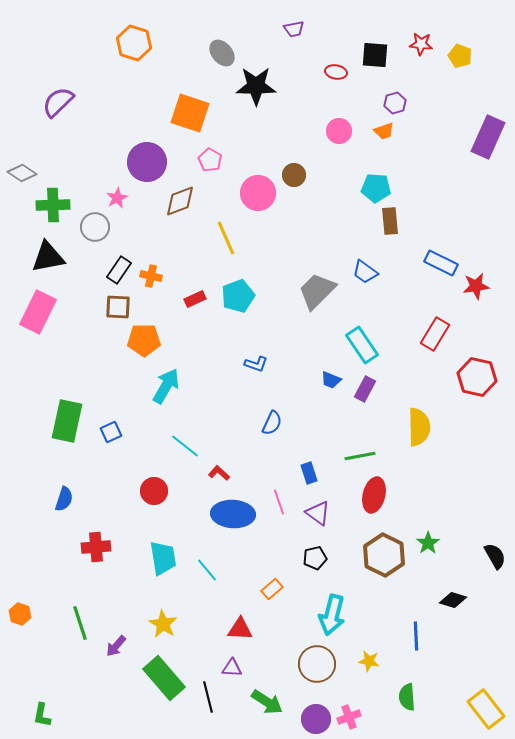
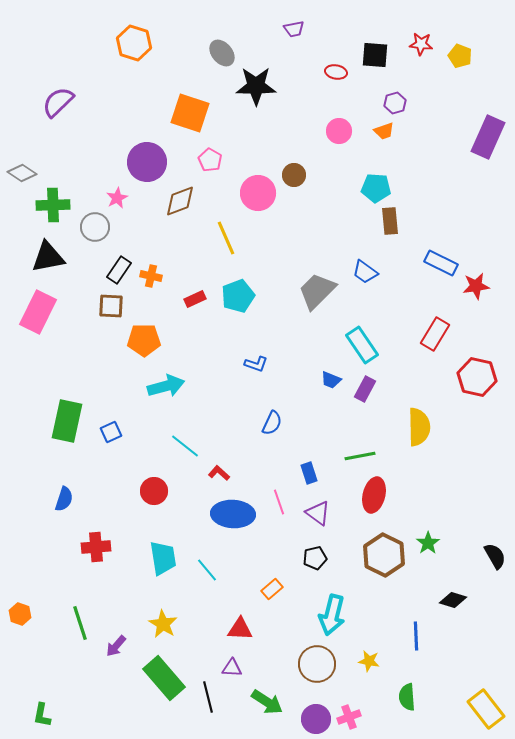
brown square at (118, 307): moved 7 px left, 1 px up
cyan arrow at (166, 386): rotated 45 degrees clockwise
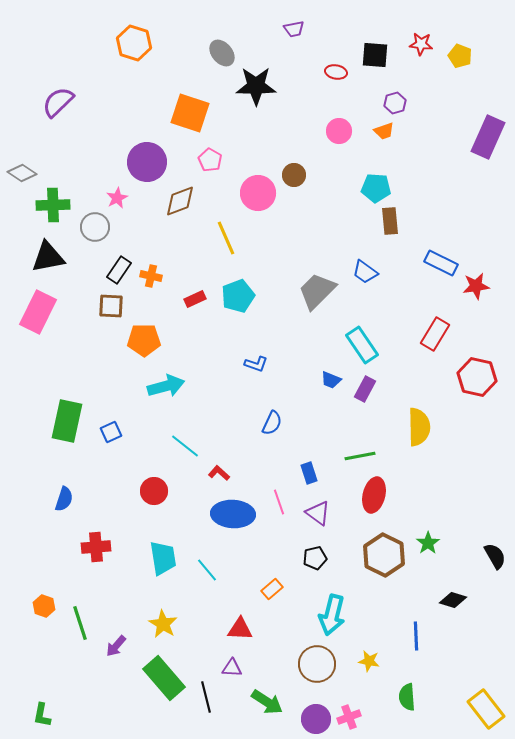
orange hexagon at (20, 614): moved 24 px right, 8 px up
black line at (208, 697): moved 2 px left
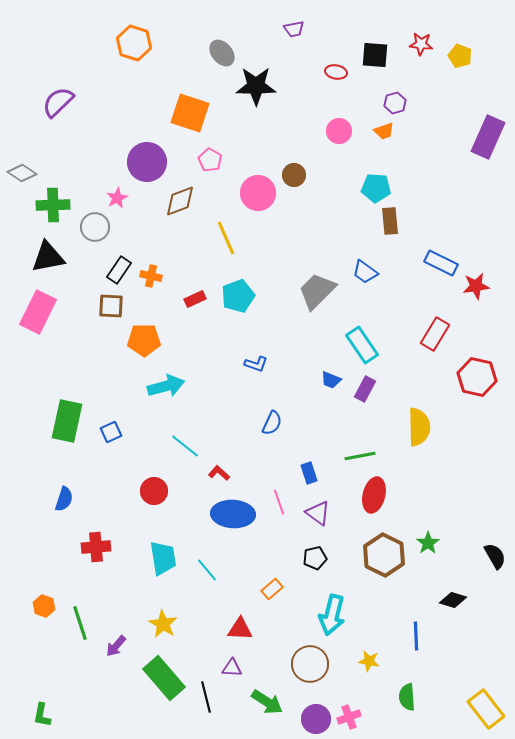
brown circle at (317, 664): moved 7 px left
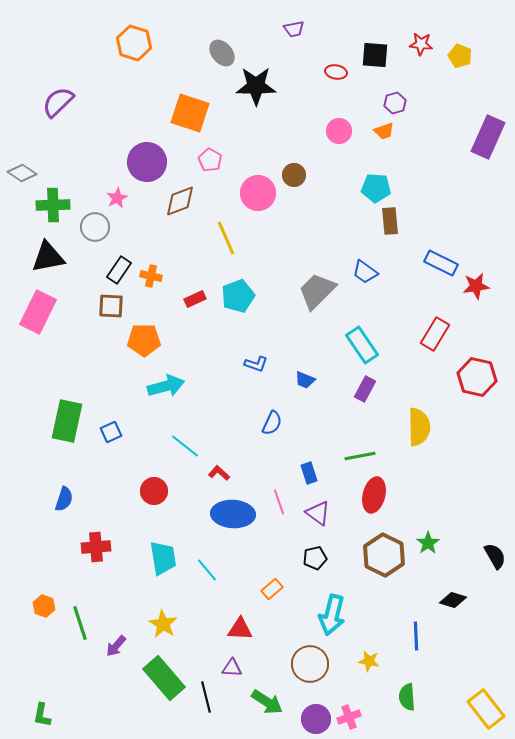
blue trapezoid at (331, 380): moved 26 px left
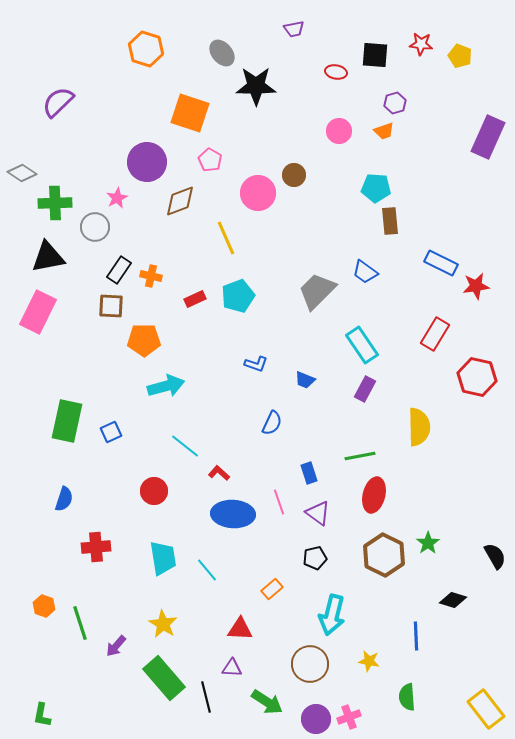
orange hexagon at (134, 43): moved 12 px right, 6 px down
green cross at (53, 205): moved 2 px right, 2 px up
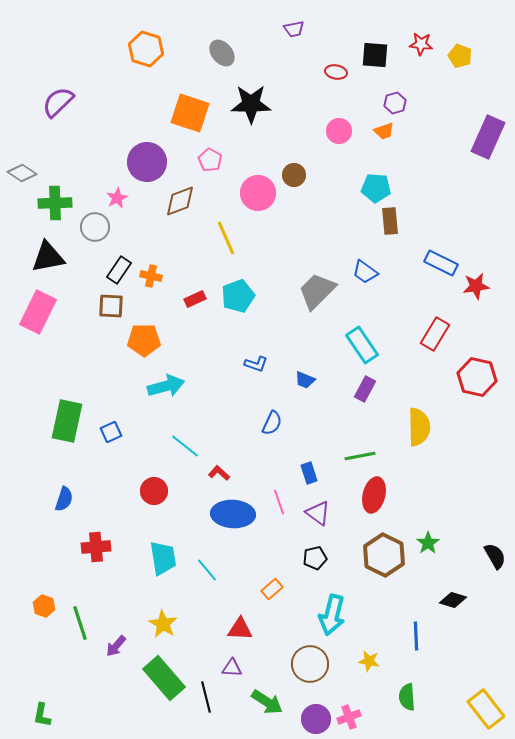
black star at (256, 86): moved 5 px left, 18 px down
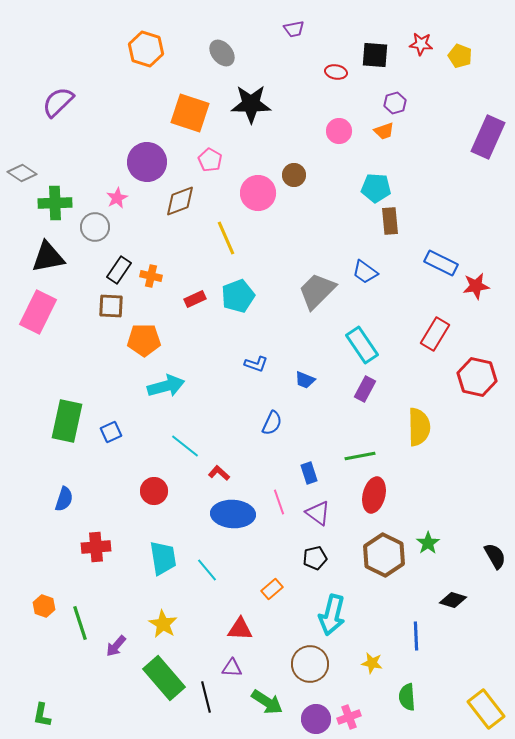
yellow star at (369, 661): moved 3 px right, 2 px down
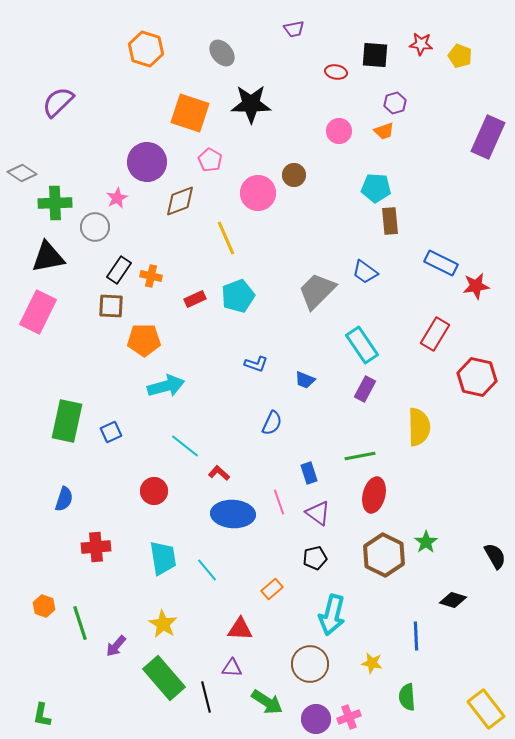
green star at (428, 543): moved 2 px left, 1 px up
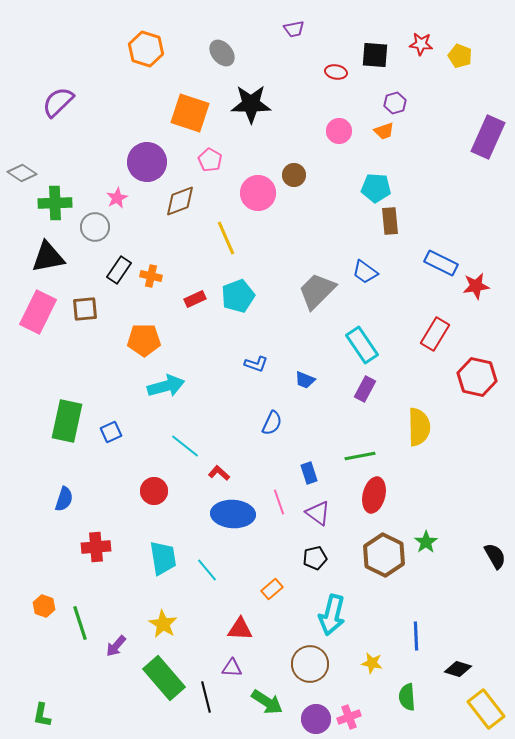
brown square at (111, 306): moved 26 px left, 3 px down; rotated 8 degrees counterclockwise
black diamond at (453, 600): moved 5 px right, 69 px down
